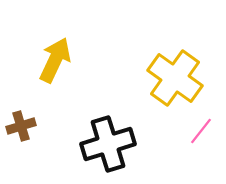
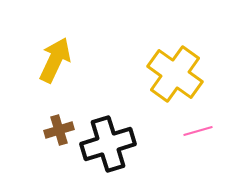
yellow cross: moved 4 px up
brown cross: moved 38 px right, 4 px down
pink line: moved 3 px left; rotated 36 degrees clockwise
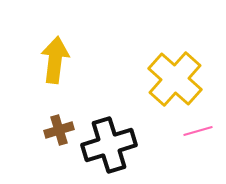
yellow arrow: rotated 18 degrees counterclockwise
yellow cross: moved 5 px down; rotated 6 degrees clockwise
black cross: moved 1 px right, 1 px down
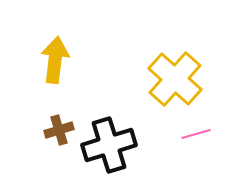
pink line: moved 2 px left, 3 px down
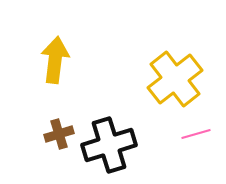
yellow cross: rotated 10 degrees clockwise
brown cross: moved 4 px down
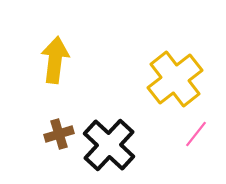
pink line: rotated 36 degrees counterclockwise
black cross: rotated 30 degrees counterclockwise
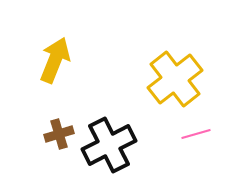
yellow arrow: rotated 15 degrees clockwise
pink line: rotated 36 degrees clockwise
black cross: rotated 20 degrees clockwise
